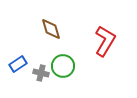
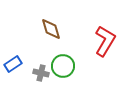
blue rectangle: moved 5 px left
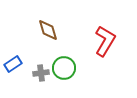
brown diamond: moved 3 px left, 1 px down
green circle: moved 1 px right, 2 px down
gray cross: rotated 21 degrees counterclockwise
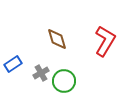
brown diamond: moved 9 px right, 9 px down
green circle: moved 13 px down
gray cross: rotated 21 degrees counterclockwise
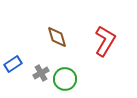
brown diamond: moved 2 px up
green circle: moved 1 px right, 2 px up
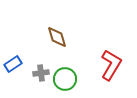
red L-shape: moved 6 px right, 24 px down
gray cross: rotated 21 degrees clockwise
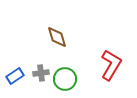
blue rectangle: moved 2 px right, 12 px down
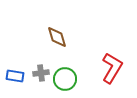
red L-shape: moved 1 px right, 3 px down
blue rectangle: rotated 42 degrees clockwise
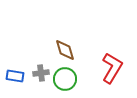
brown diamond: moved 8 px right, 13 px down
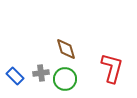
brown diamond: moved 1 px right, 1 px up
red L-shape: rotated 16 degrees counterclockwise
blue rectangle: rotated 36 degrees clockwise
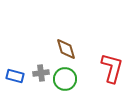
blue rectangle: rotated 30 degrees counterclockwise
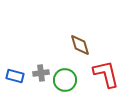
brown diamond: moved 14 px right, 4 px up
red L-shape: moved 6 px left, 6 px down; rotated 28 degrees counterclockwise
green circle: moved 1 px down
